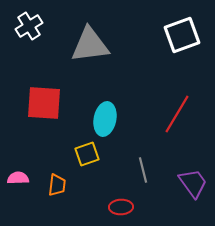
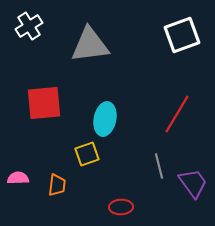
red square: rotated 9 degrees counterclockwise
gray line: moved 16 px right, 4 px up
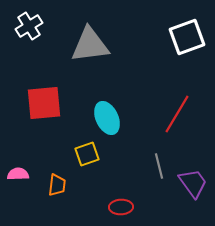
white square: moved 5 px right, 2 px down
cyan ellipse: moved 2 px right, 1 px up; rotated 36 degrees counterclockwise
pink semicircle: moved 4 px up
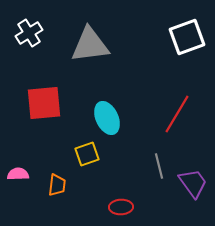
white cross: moved 7 px down
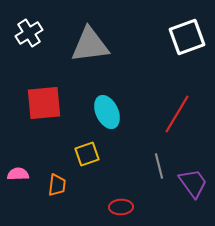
cyan ellipse: moved 6 px up
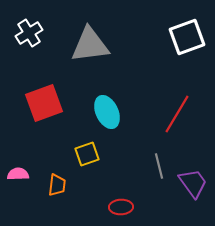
red square: rotated 15 degrees counterclockwise
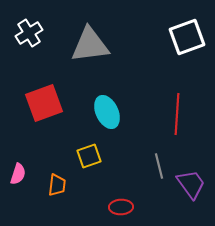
red line: rotated 27 degrees counterclockwise
yellow square: moved 2 px right, 2 px down
pink semicircle: rotated 110 degrees clockwise
purple trapezoid: moved 2 px left, 1 px down
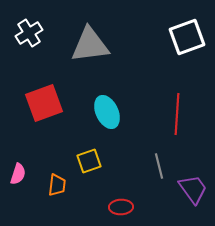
yellow square: moved 5 px down
purple trapezoid: moved 2 px right, 5 px down
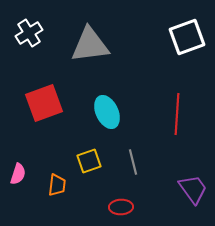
gray line: moved 26 px left, 4 px up
